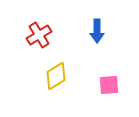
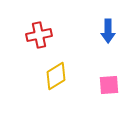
blue arrow: moved 11 px right
red cross: rotated 20 degrees clockwise
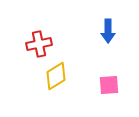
red cross: moved 9 px down
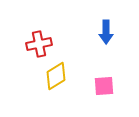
blue arrow: moved 2 px left, 1 px down
pink square: moved 5 px left, 1 px down
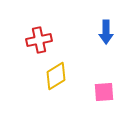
red cross: moved 4 px up
pink square: moved 6 px down
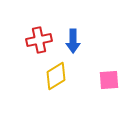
blue arrow: moved 33 px left, 9 px down
pink square: moved 5 px right, 12 px up
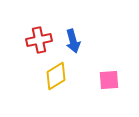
blue arrow: rotated 15 degrees counterclockwise
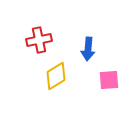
blue arrow: moved 15 px right, 8 px down; rotated 20 degrees clockwise
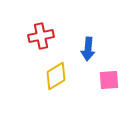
red cross: moved 2 px right, 4 px up
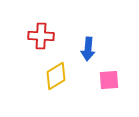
red cross: rotated 15 degrees clockwise
